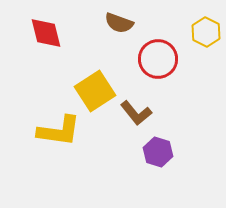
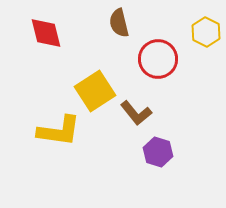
brown semicircle: rotated 56 degrees clockwise
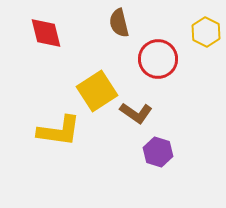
yellow square: moved 2 px right
brown L-shape: rotated 16 degrees counterclockwise
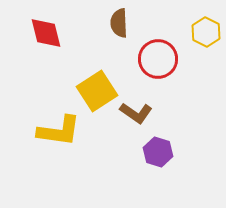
brown semicircle: rotated 12 degrees clockwise
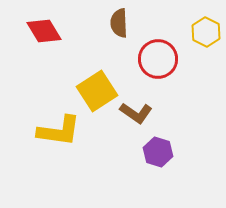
red diamond: moved 2 px left, 2 px up; rotated 18 degrees counterclockwise
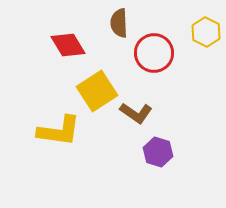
red diamond: moved 24 px right, 14 px down
red circle: moved 4 px left, 6 px up
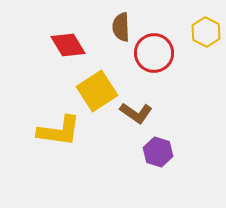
brown semicircle: moved 2 px right, 4 px down
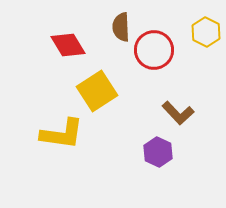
red circle: moved 3 px up
brown L-shape: moved 42 px right; rotated 12 degrees clockwise
yellow L-shape: moved 3 px right, 3 px down
purple hexagon: rotated 8 degrees clockwise
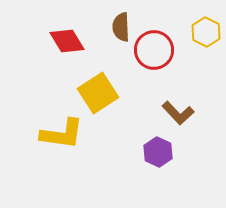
red diamond: moved 1 px left, 4 px up
yellow square: moved 1 px right, 2 px down
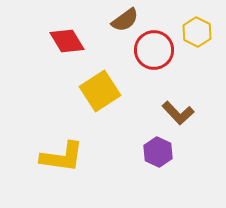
brown semicircle: moved 4 px right, 7 px up; rotated 124 degrees counterclockwise
yellow hexagon: moved 9 px left
yellow square: moved 2 px right, 2 px up
yellow L-shape: moved 23 px down
